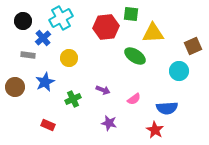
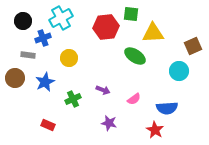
blue cross: rotated 21 degrees clockwise
brown circle: moved 9 px up
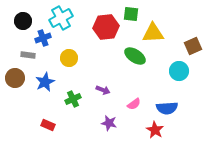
pink semicircle: moved 5 px down
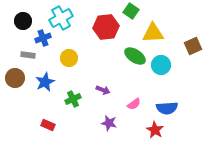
green square: moved 3 px up; rotated 28 degrees clockwise
cyan circle: moved 18 px left, 6 px up
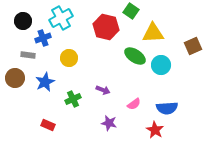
red hexagon: rotated 20 degrees clockwise
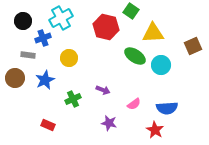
blue star: moved 2 px up
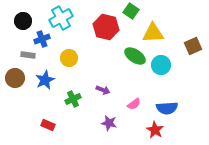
blue cross: moved 1 px left, 1 px down
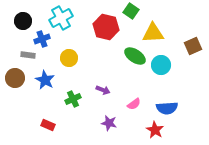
blue star: rotated 18 degrees counterclockwise
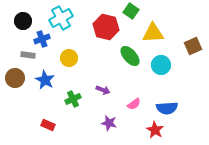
green ellipse: moved 5 px left; rotated 15 degrees clockwise
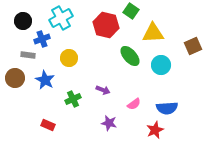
red hexagon: moved 2 px up
red star: rotated 18 degrees clockwise
